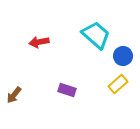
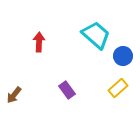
red arrow: rotated 102 degrees clockwise
yellow rectangle: moved 4 px down
purple rectangle: rotated 36 degrees clockwise
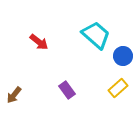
red arrow: rotated 126 degrees clockwise
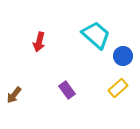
red arrow: rotated 66 degrees clockwise
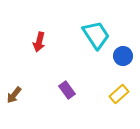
cyan trapezoid: rotated 16 degrees clockwise
yellow rectangle: moved 1 px right, 6 px down
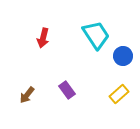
red arrow: moved 4 px right, 4 px up
brown arrow: moved 13 px right
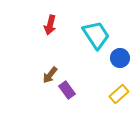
red arrow: moved 7 px right, 13 px up
blue circle: moved 3 px left, 2 px down
brown arrow: moved 23 px right, 20 px up
